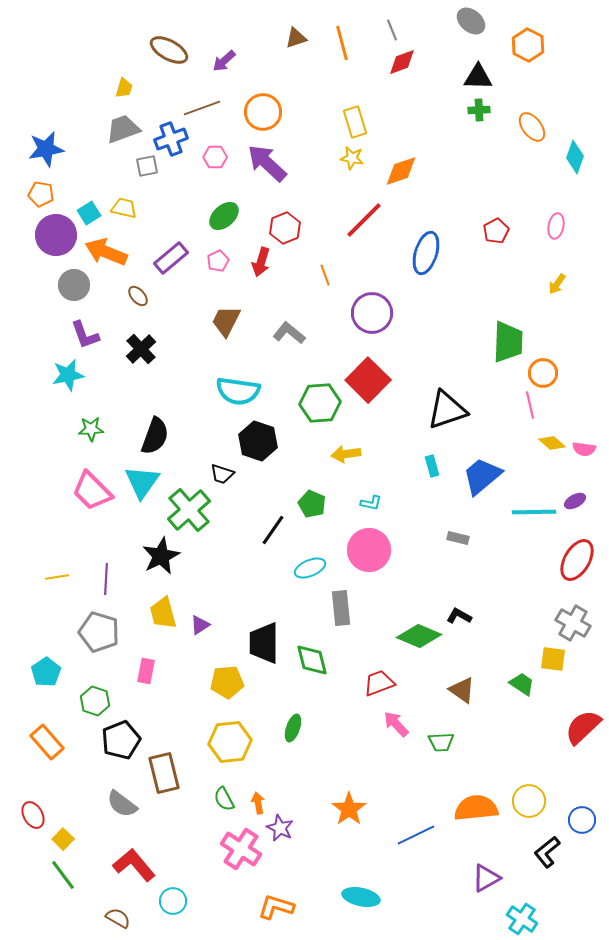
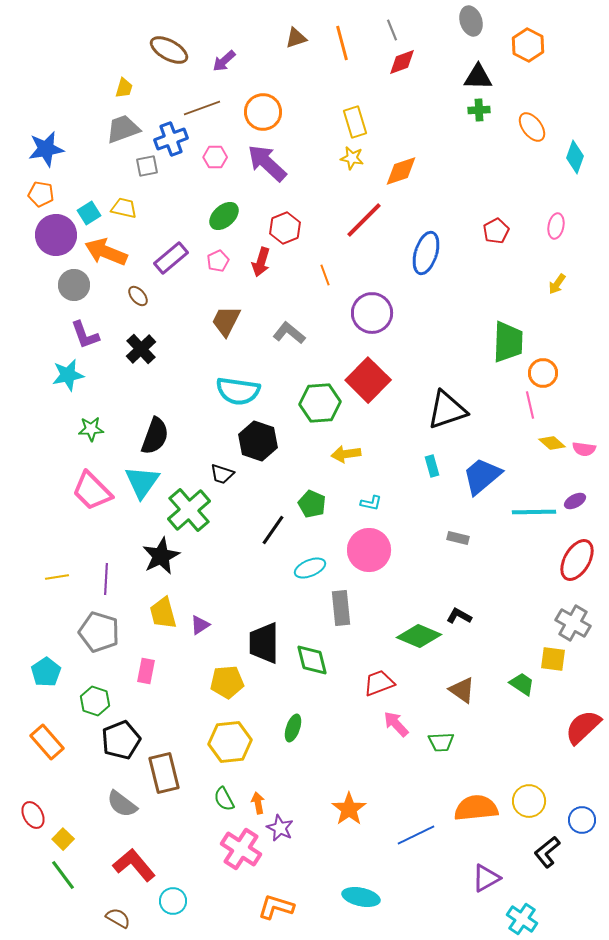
gray ellipse at (471, 21): rotated 32 degrees clockwise
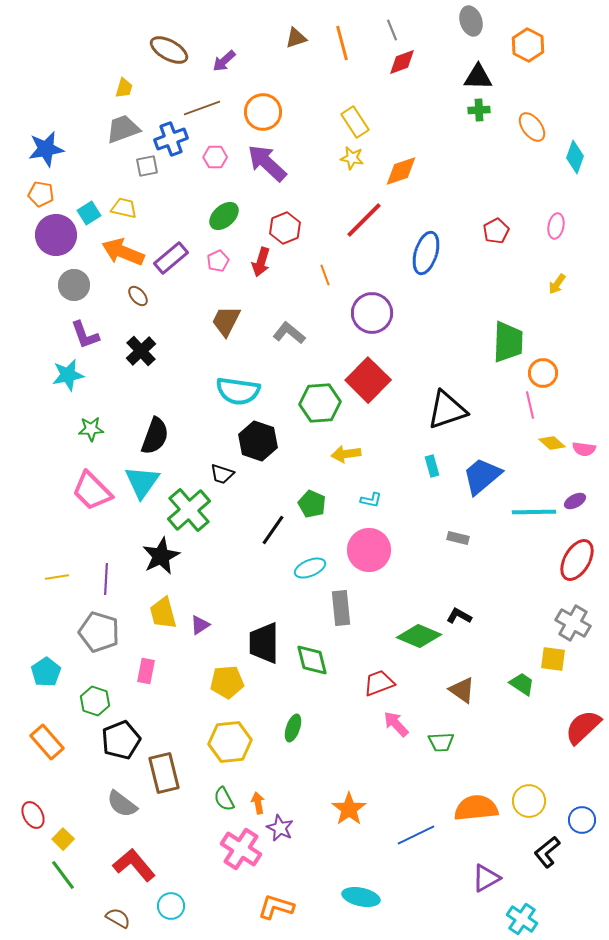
yellow rectangle at (355, 122): rotated 16 degrees counterclockwise
orange arrow at (106, 252): moved 17 px right
black cross at (141, 349): moved 2 px down
cyan L-shape at (371, 503): moved 3 px up
cyan circle at (173, 901): moved 2 px left, 5 px down
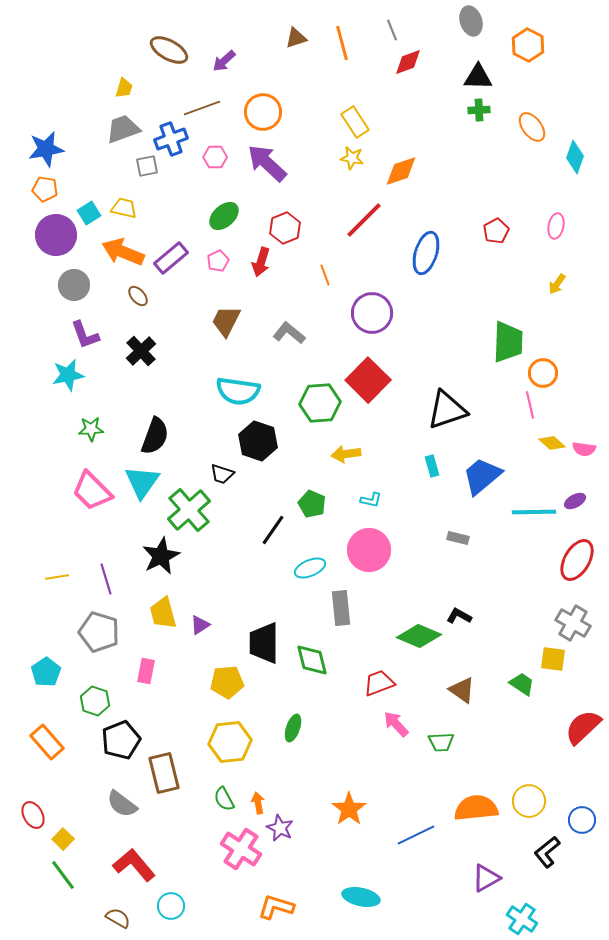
red diamond at (402, 62): moved 6 px right
orange pentagon at (41, 194): moved 4 px right, 5 px up
purple line at (106, 579): rotated 20 degrees counterclockwise
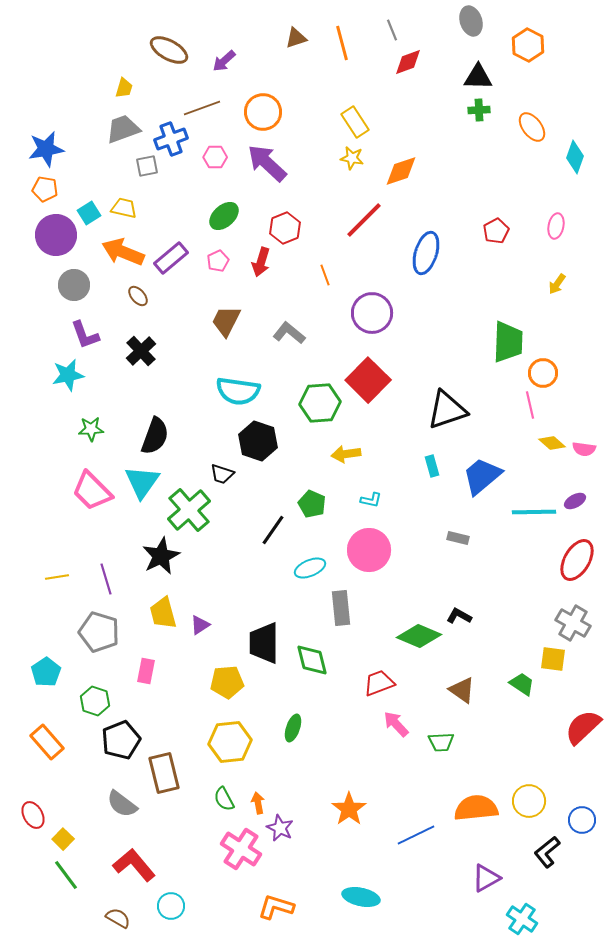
green line at (63, 875): moved 3 px right
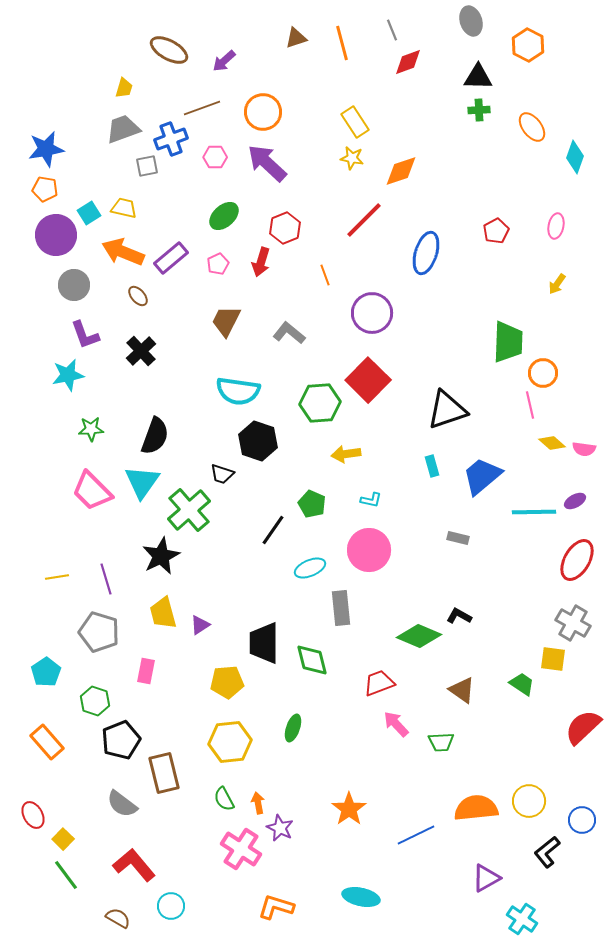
pink pentagon at (218, 261): moved 3 px down
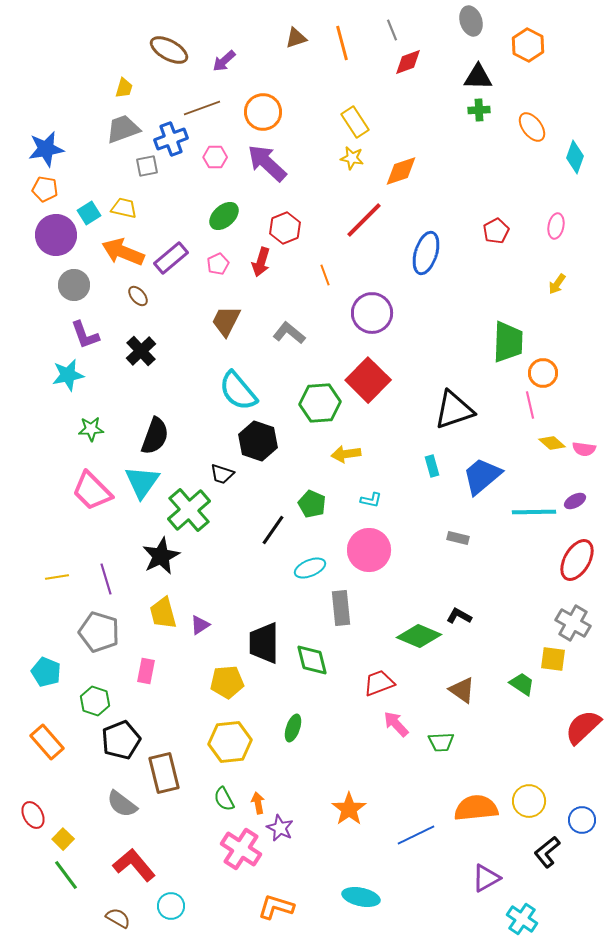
cyan semicircle at (238, 391): rotated 42 degrees clockwise
black triangle at (447, 410): moved 7 px right
cyan pentagon at (46, 672): rotated 16 degrees counterclockwise
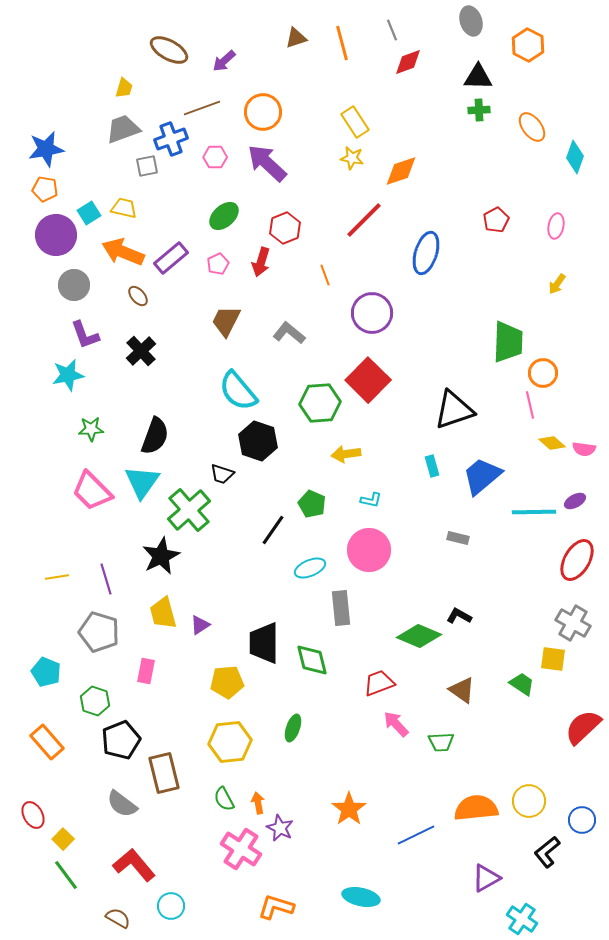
red pentagon at (496, 231): moved 11 px up
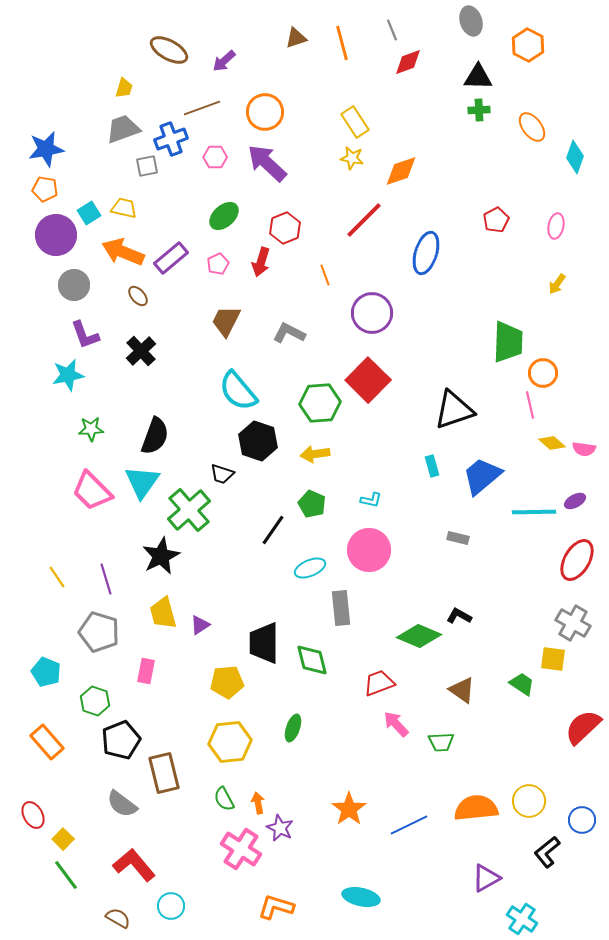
orange circle at (263, 112): moved 2 px right
gray L-shape at (289, 333): rotated 12 degrees counterclockwise
yellow arrow at (346, 454): moved 31 px left
yellow line at (57, 577): rotated 65 degrees clockwise
blue line at (416, 835): moved 7 px left, 10 px up
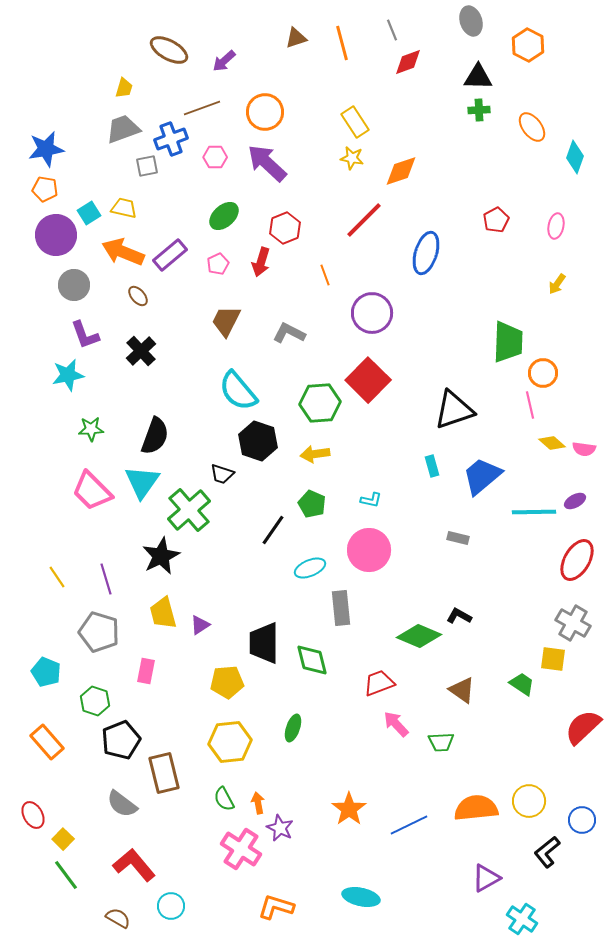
purple rectangle at (171, 258): moved 1 px left, 3 px up
